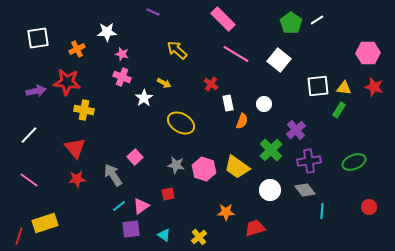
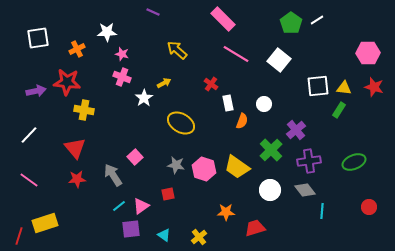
yellow arrow at (164, 83): rotated 56 degrees counterclockwise
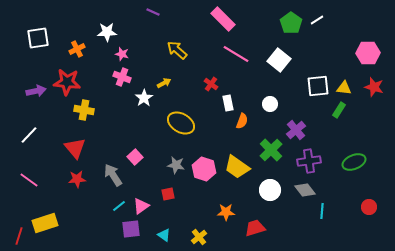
white circle at (264, 104): moved 6 px right
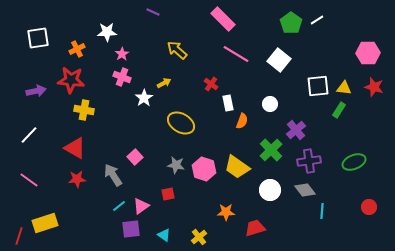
pink star at (122, 54): rotated 24 degrees clockwise
red star at (67, 82): moved 4 px right, 2 px up
red triangle at (75, 148): rotated 20 degrees counterclockwise
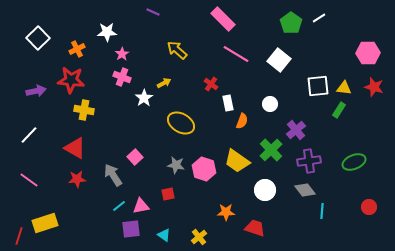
white line at (317, 20): moved 2 px right, 2 px up
white square at (38, 38): rotated 35 degrees counterclockwise
yellow trapezoid at (237, 167): moved 6 px up
white circle at (270, 190): moved 5 px left
pink triangle at (141, 206): rotated 24 degrees clockwise
red trapezoid at (255, 228): rotated 35 degrees clockwise
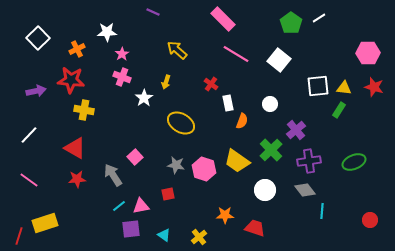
yellow arrow at (164, 83): moved 2 px right, 1 px up; rotated 136 degrees clockwise
red circle at (369, 207): moved 1 px right, 13 px down
orange star at (226, 212): moved 1 px left, 3 px down
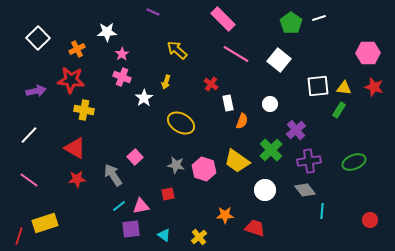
white line at (319, 18): rotated 16 degrees clockwise
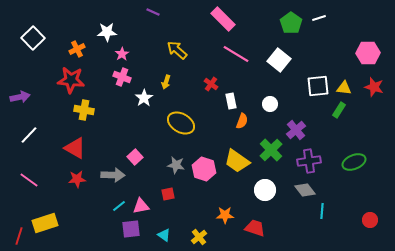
white square at (38, 38): moved 5 px left
purple arrow at (36, 91): moved 16 px left, 6 px down
white rectangle at (228, 103): moved 3 px right, 2 px up
gray arrow at (113, 175): rotated 125 degrees clockwise
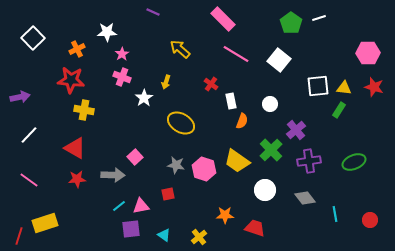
yellow arrow at (177, 50): moved 3 px right, 1 px up
gray diamond at (305, 190): moved 8 px down
cyan line at (322, 211): moved 13 px right, 3 px down; rotated 14 degrees counterclockwise
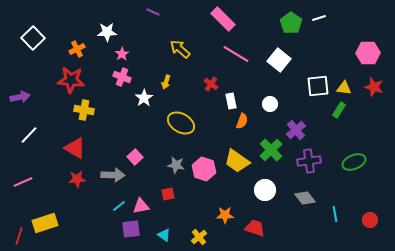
pink line at (29, 180): moved 6 px left, 2 px down; rotated 60 degrees counterclockwise
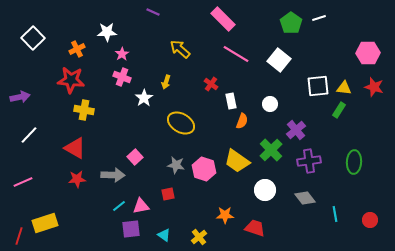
green ellipse at (354, 162): rotated 65 degrees counterclockwise
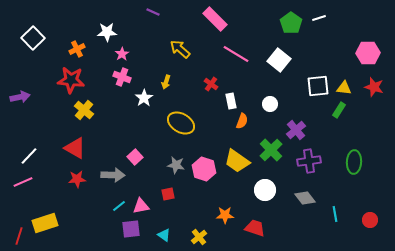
pink rectangle at (223, 19): moved 8 px left
yellow cross at (84, 110): rotated 30 degrees clockwise
white line at (29, 135): moved 21 px down
